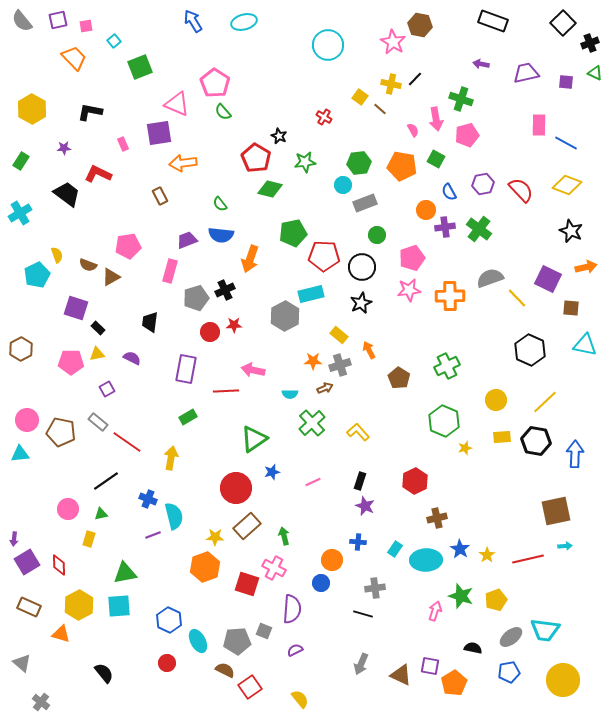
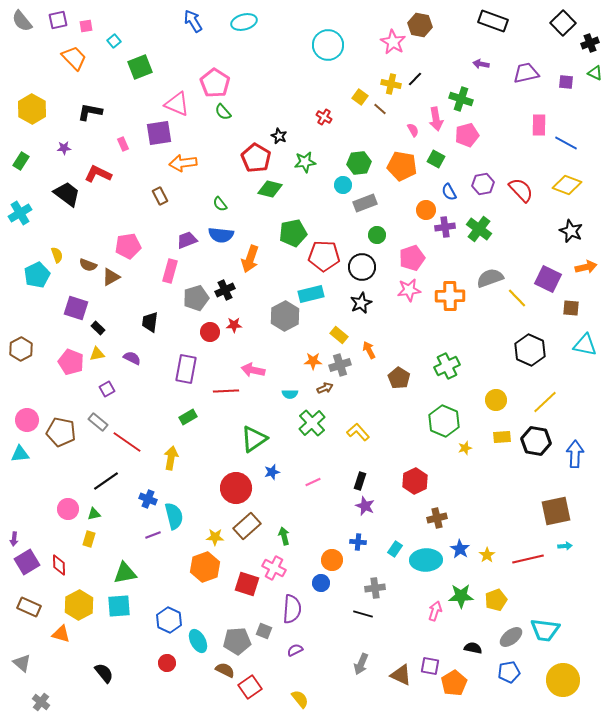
pink pentagon at (71, 362): rotated 20 degrees clockwise
green triangle at (101, 514): moved 7 px left
green star at (461, 596): rotated 20 degrees counterclockwise
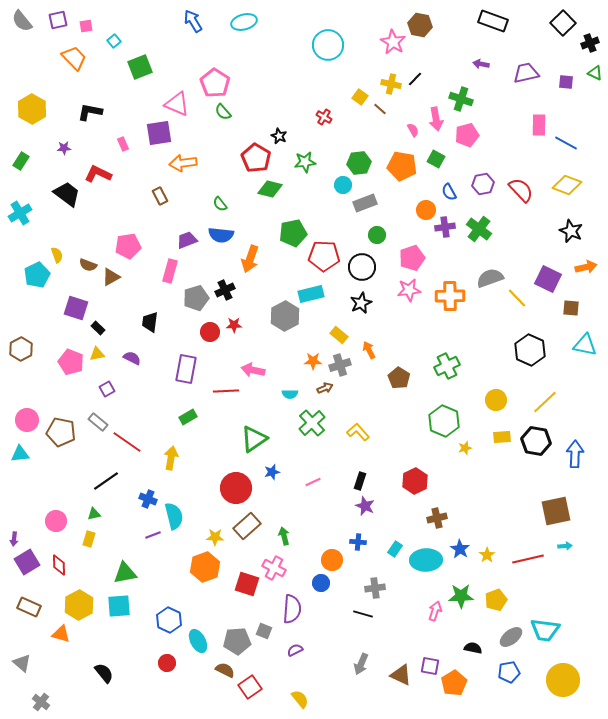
pink circle at (68, 509): moved 12 px left, 12 px down
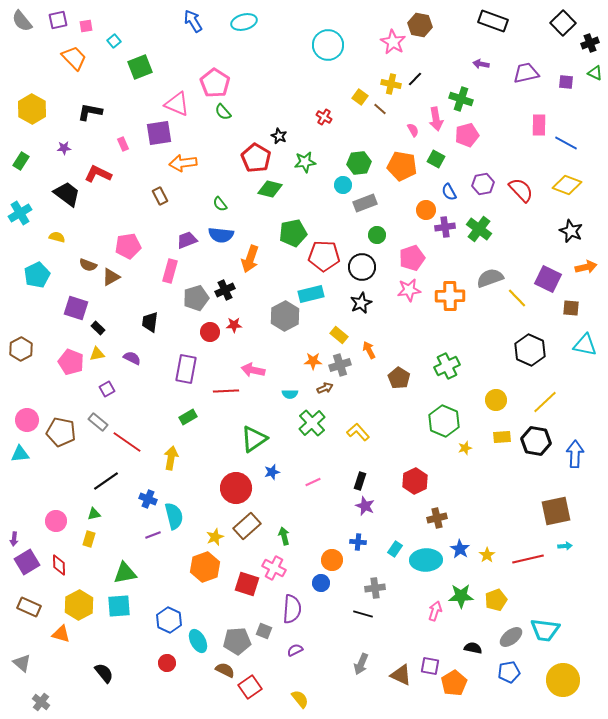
yellow semicircle at (57, 255): moved 18 px up; rotated 56 degrees counterclockwise
yellow star at (215, 537): rotated 24 degrees counterclockwise
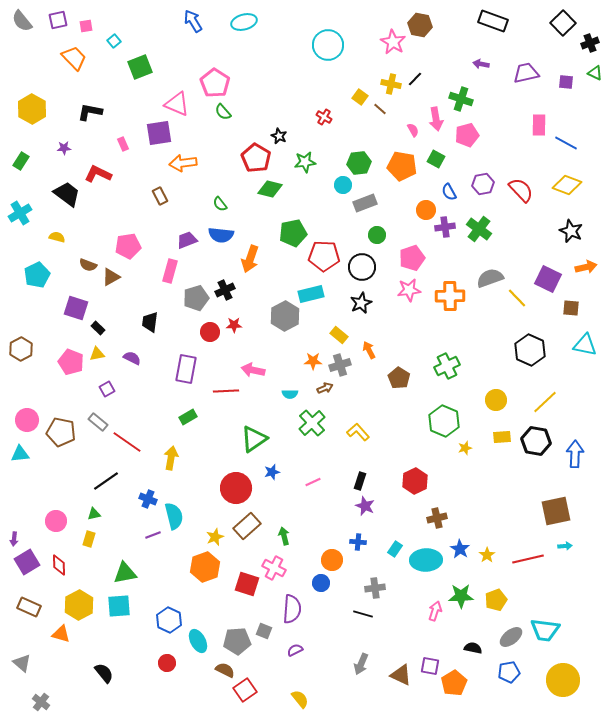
red square at (250, 687): moved 5 px left, 3 px down
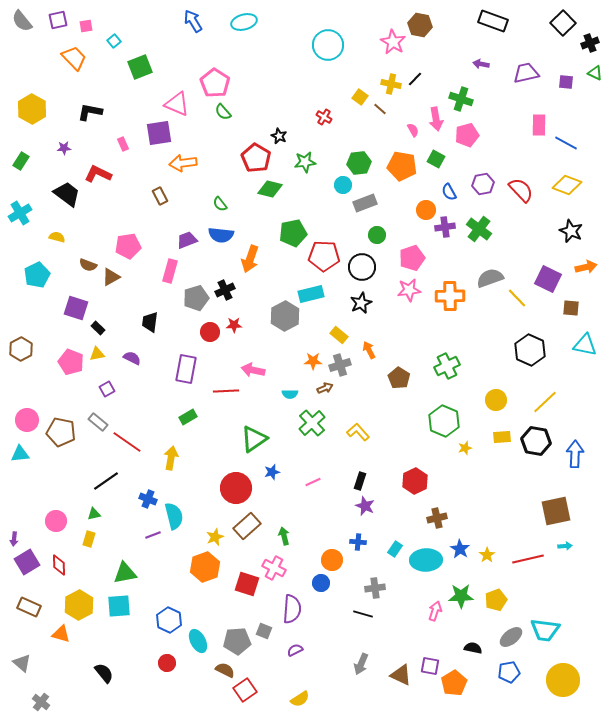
yellow semicircle at (300, 699): rotated 96 degrees clockwise
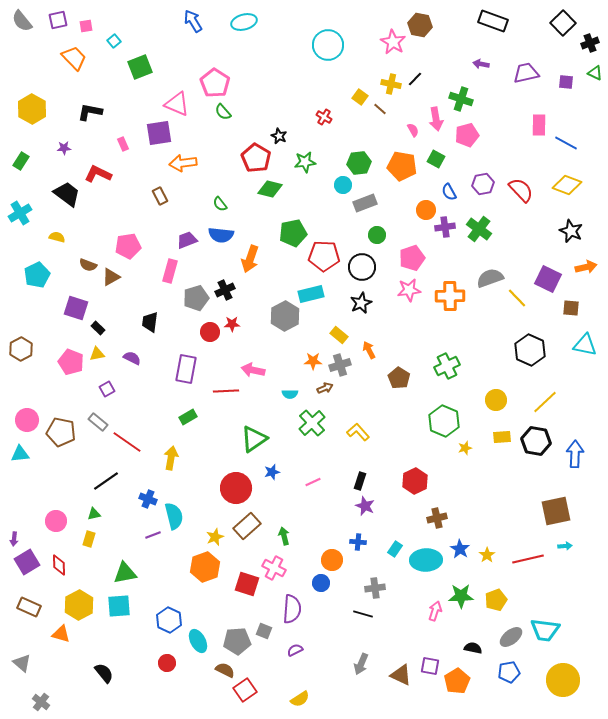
red star at (234, 325): moved 2 px left, 1 px up
orange pentagon at (454, 683): moved 3 px right, 2 px up
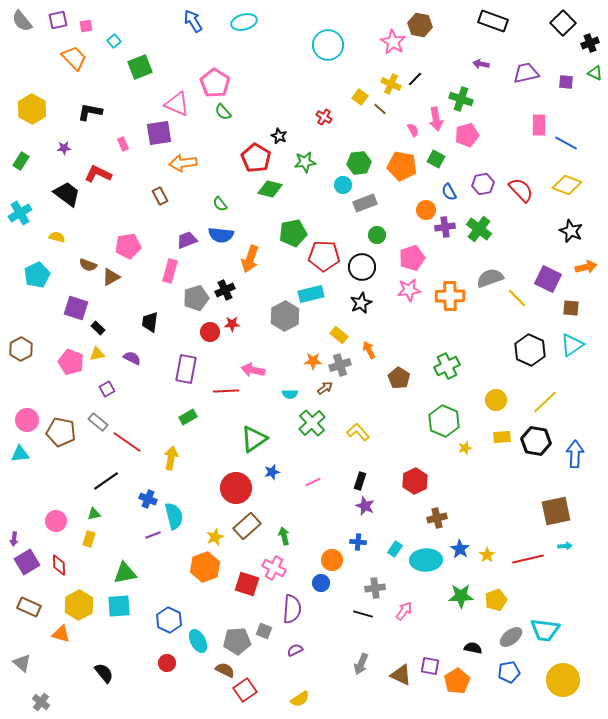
yellow cross at (391, 84): rotated 12 degrees clockwise
cyan triangle at (585, 345): moved 13 px left; rotated 45 degrees counterclockwise
brown arrow at (325, 388): rotated 14 degrees counterclockwise
pink arrow at (435, 611): moved 31 px left; rotated 18 degrees clockwise
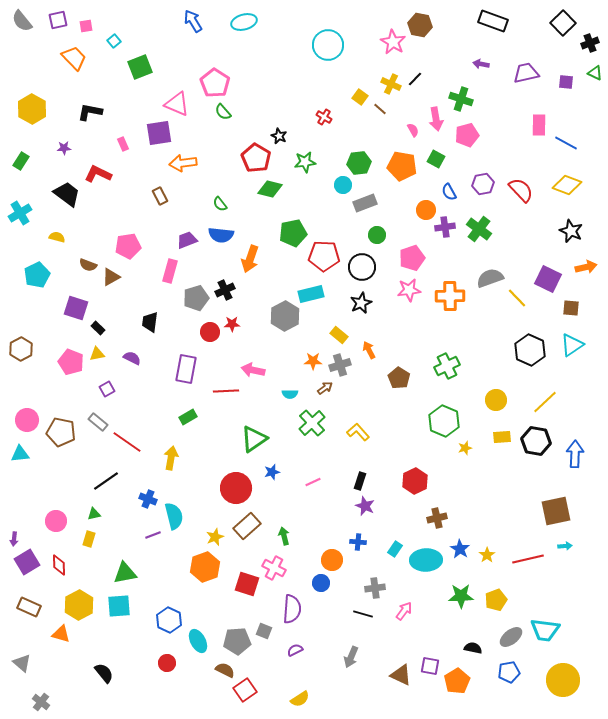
gray arrow at (361, 664): moved 10 px left, 7 px up
